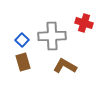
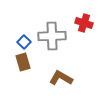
blue square: moved 2 px right, 2 px down
brown L-shape: moved 4 px left, 12 px down
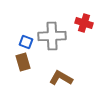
blue square: moved 2 px right; rotated 24 degrees counterclockwise
